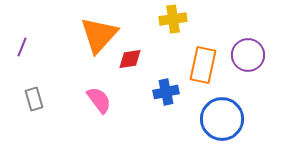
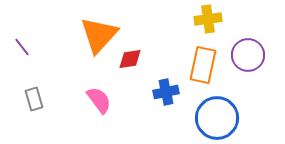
yellow cross: moved 35 px right
purple line: rotated 60 degrees counterclockwise
blue circle: moved 5 px left, 1 px up
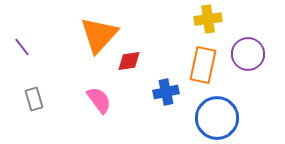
purple circle: moved 1 px up
red diamond: moved 1 px left, 2 px down
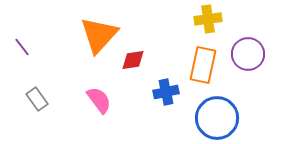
red diamond: moved 4 px right, 1 px up
gray rectangle: moved 3 px right; rotated 20 degrees counterclockwise
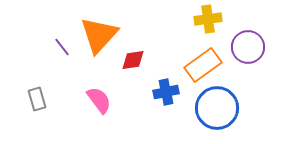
purple line: moved 40 px right
purple circle: moved 7 px up
orange rectangle: rotated 42 degrees clockwise
gray rectangle: rotated 20 degrees clockwise
blue circle: moved 10 px up
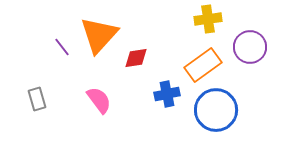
purple circle: moved 2 px right
red diamond: moved 3 px right, 2 px up
blue cross: moved 1 px right, 2 px down
blue circle: moved 1 px left, 2 px down
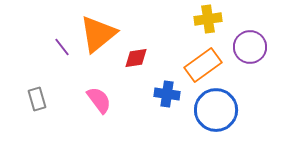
orange triangle: moved 1 px left, 1 px up; rotated 9 degrees clockwise
blue cross: rotated 20 degrees clockwise
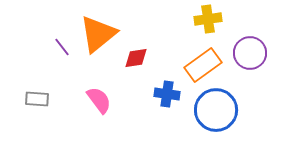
purple circle: moved 6 px down
gray rectangle: rotated 70 degrees counterclockwise
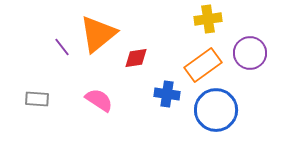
pink semicircle: rotated 20 degrees counterclockwise
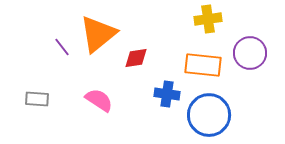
orange rectangle: rotated 42 degrees clockwise
blue circle: moved 7 px left, 5 px down
